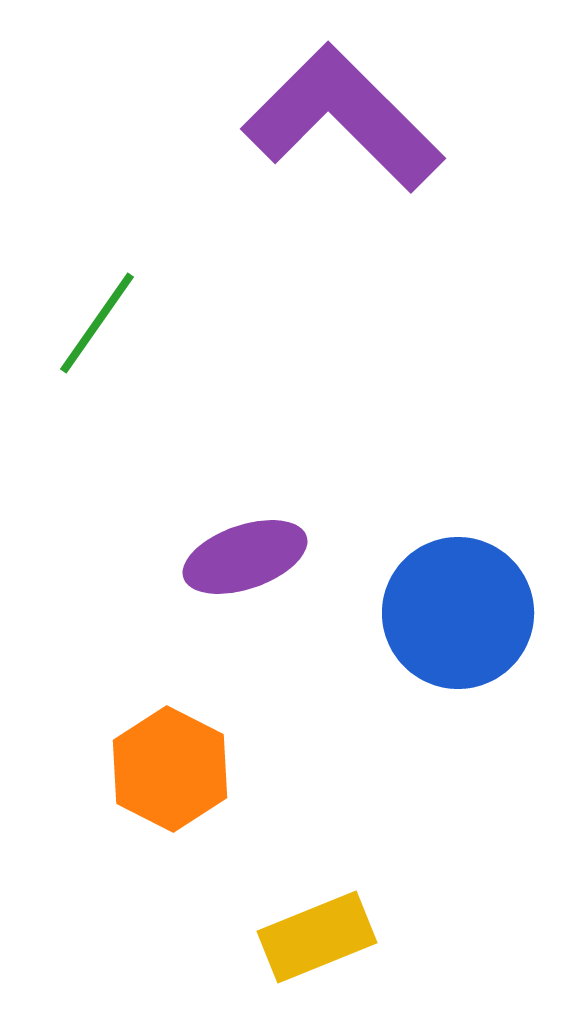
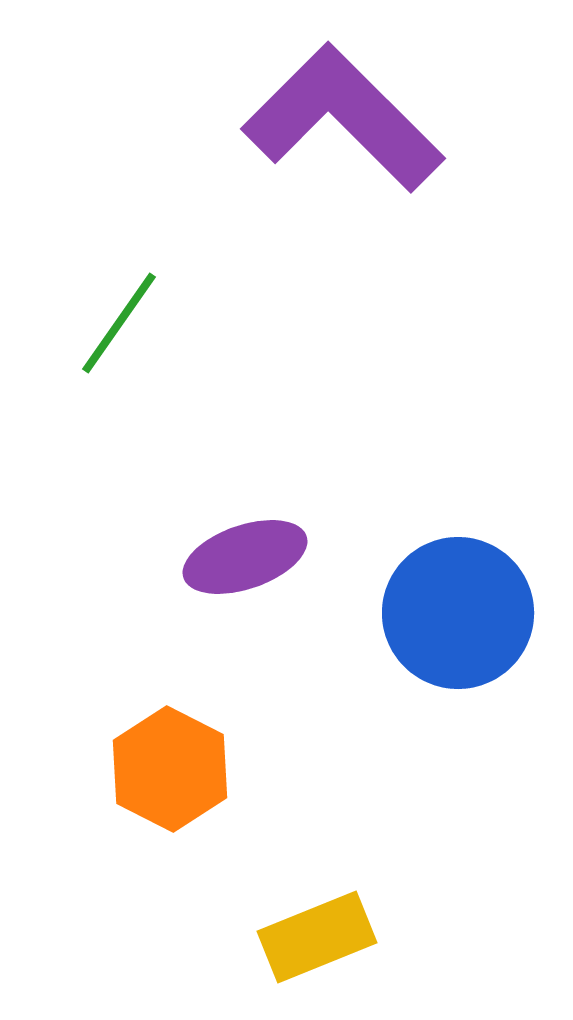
green line: moved 22 px right
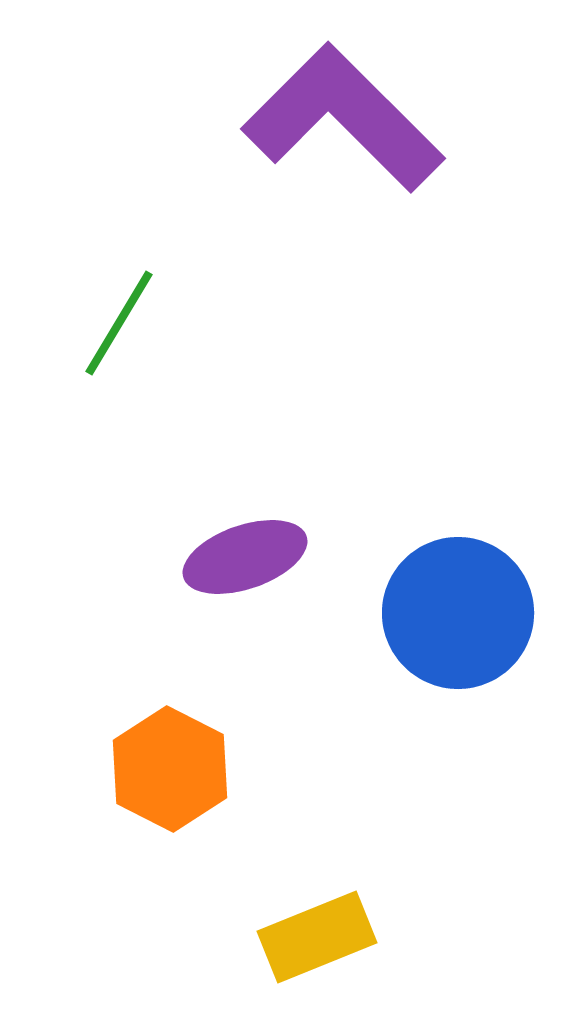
green line: rotated 4 degrees counterclockwise
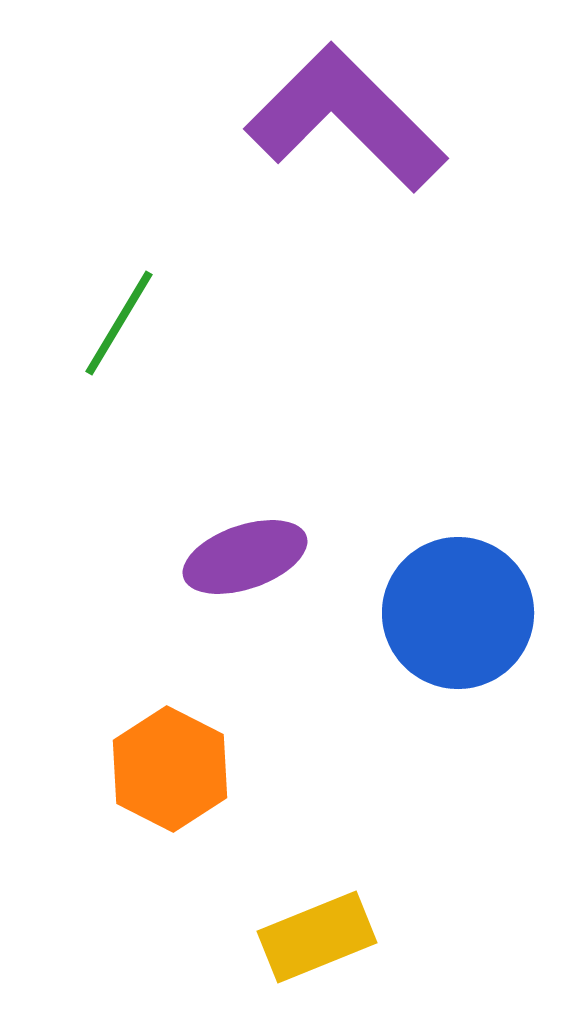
purple L-shape: moved 3 px right
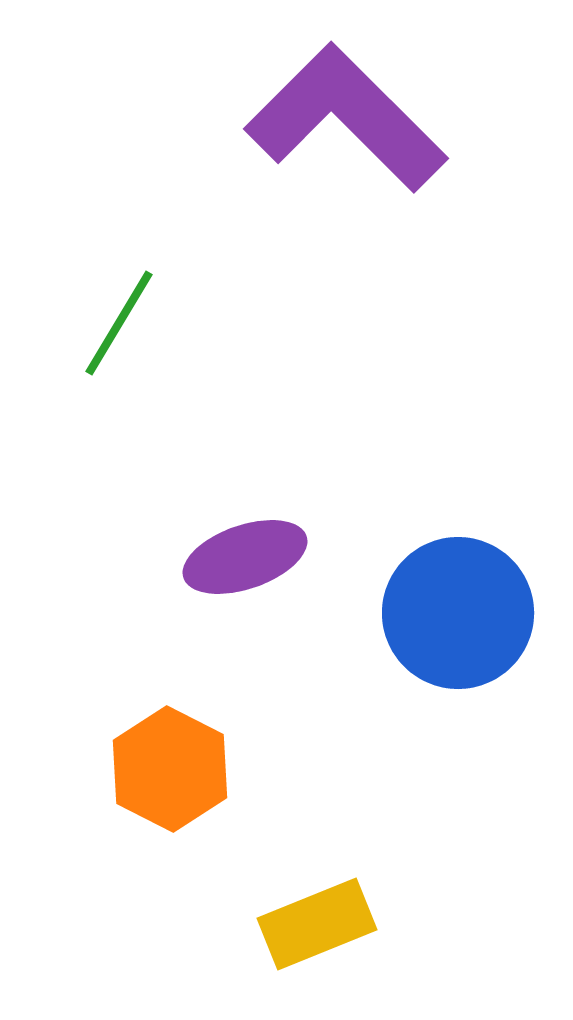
yellow rectangle: moved 13 px up
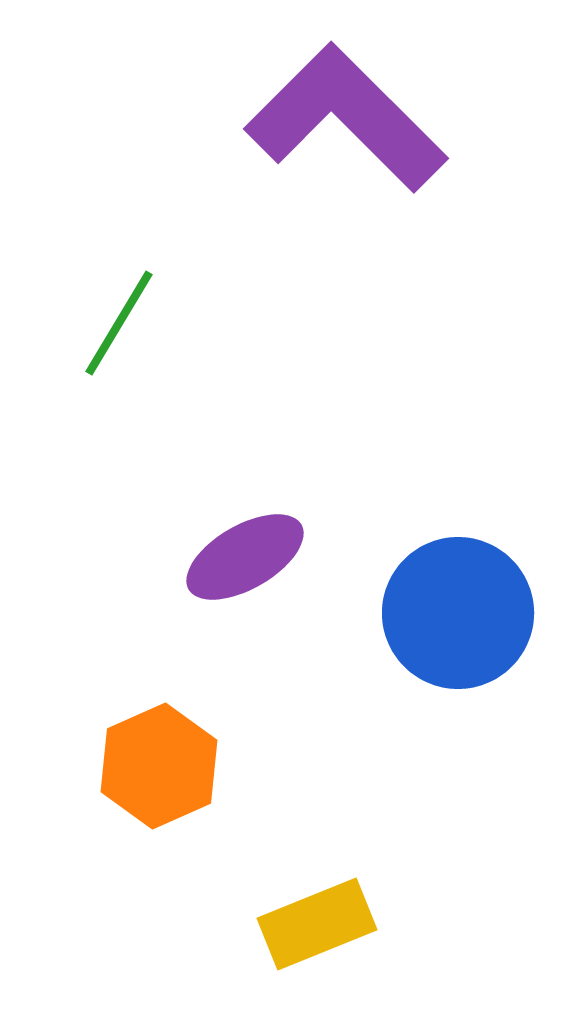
purple ellipse: rotated 11 degrees counterclockwise
orange hexagon: moved 11 px left, 3 px up; rotated 9 degrees clockwise
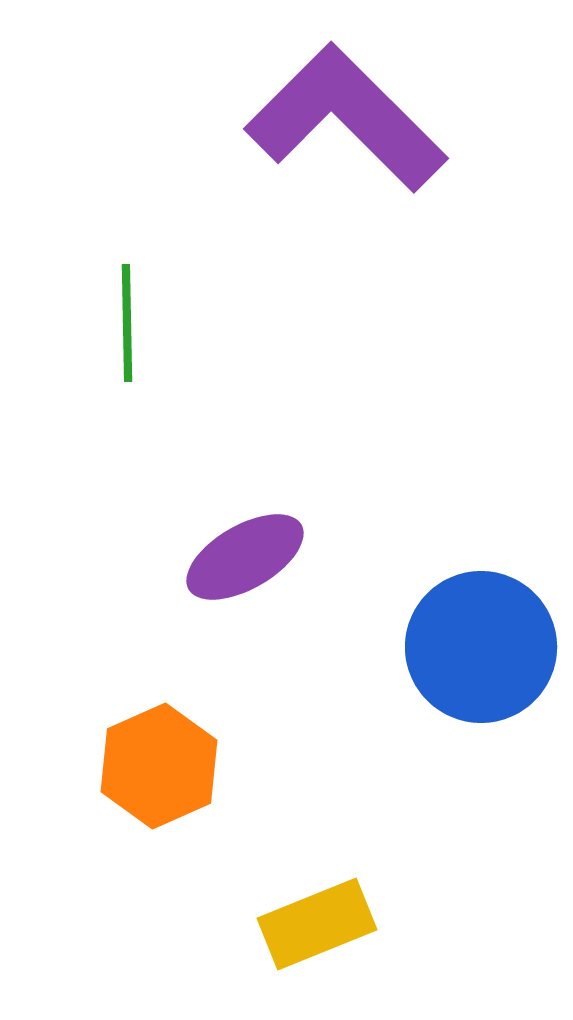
green line: moved 8 px right; rotated 32 degrees counterclockwise
blue circle: moved 23 px right, 34 px down
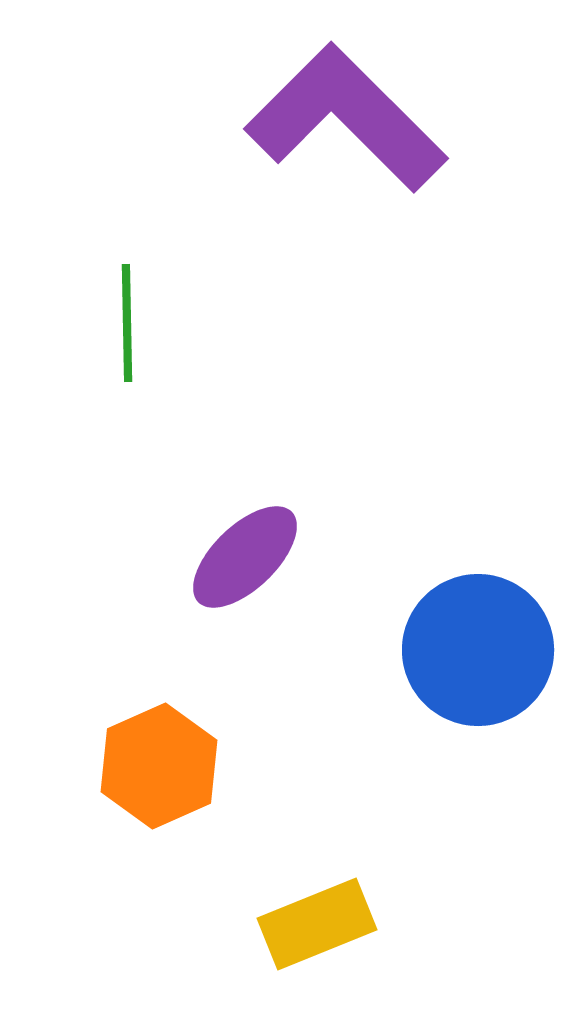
purple ellipse: rotated 14 degrees counterclockwise
blue circle: moved 3 px left, 3 px down
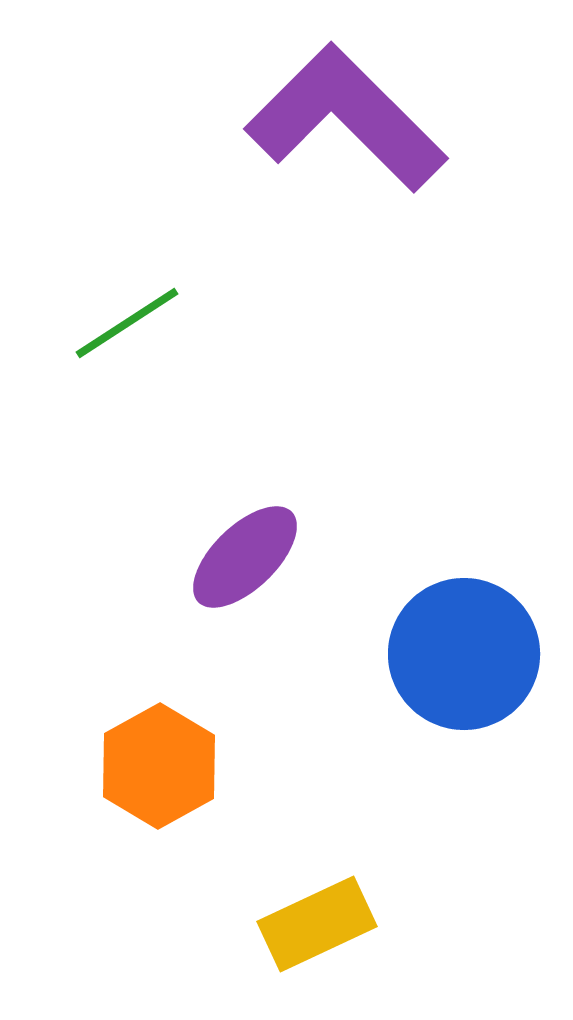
green line: rotated 58 degrees clockwise
blue circle: moved 14 px left, 4 px down
orange hexagon: rotated 5 degrees counterclockwise
yellow rectangle: rotated 3 degrees counterclockwise
